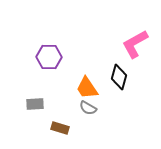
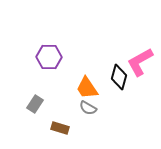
pink L-shape: moved 5 px right, 18 px down
gray rectangle: rotated 54 degrees counterclockwise
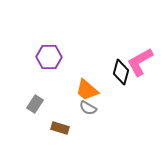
black diamond: moved 2 px right, 5 px up
orange trapezoid: moved 2 px down; rotated 15 degrees counterclockwise
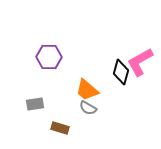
gray rectangle: rotated 48 degrees clockwise
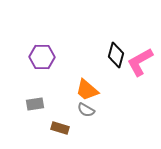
purple hexagon: moved 7 px left
black diamond: moved 5 px left, 17 px up
gray semicircle: moved 2 px left, 2 px down
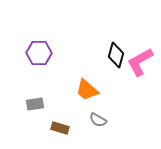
purple hexagon: moved 3 px left, 4 px up
gray semicircle: moved 12 px right, 10 px down
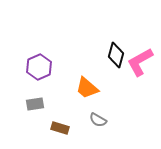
purple hexagon: moved 14 px down; rotated 25 degrees counterclockwise
orange trapezoid: moved 2 px up
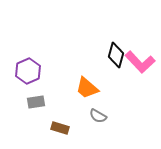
pink L-shape: rotated 104 degrees counterclockwise
purple hexagon: moved 11 px left, 4 px down
gray rectangle: moved 1 px right, 2 px up
gray semicircle: moved 4 px up
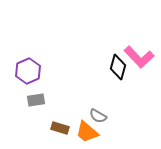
black diamond: moved 2 px right, 12 px down
pink L-shape: moved 1 px left, 5 px up
orange trapezoid: moved 44 px down
gray rectangle: moved 2 px up
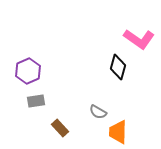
pink L-shape: moved 18 px up; rotated 12 degrees counterclockwise
gray rectangle: moved 1 px down
gray semicircle: moved 4 px up
brown rectangle: rotated 30 degrees clockwise
orange trapezoid: moved 31 px right; rotated 50 degrees clockwise
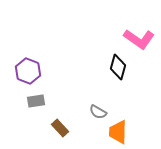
purple hexagon: rotated 15 degrees counterclockwise
